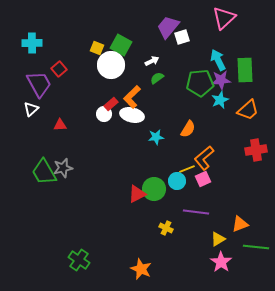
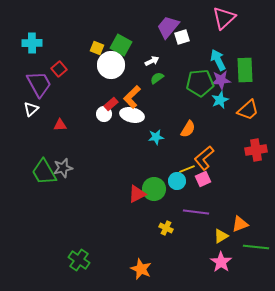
yellow triangle at (218, 239): moved 3 px right, 3 px up
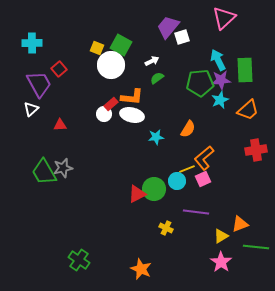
orange L-shape at (132, 97): rotated 130 degrees counterclockwise
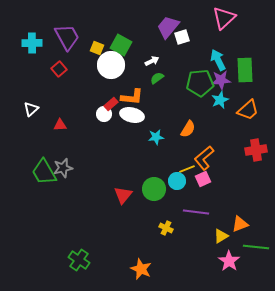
purple trapezoid at (39, 84): moved 28 px right, 47 px up
red triangle at (137, 194): moved 14 px left, 1 px down; rotated 24 degrees counterclockwise
pink star at (221, 262): moved 8 px right, 1 px up
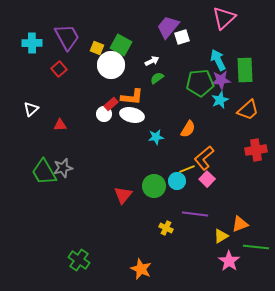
pink square at (203, 179): moved 4 px right; rotated 21 degrees counterclockwise
green circle at (154, 189): moved 3 px up
purple line at (196, 212): moved 1 px left, 2 px down
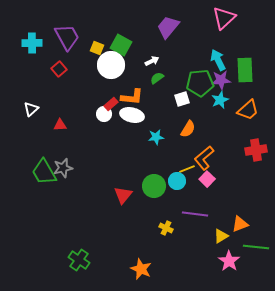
white square at (182, 37): moved 62 px down
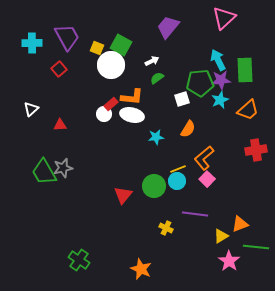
yellow line at (187, 169): moved 9 px left
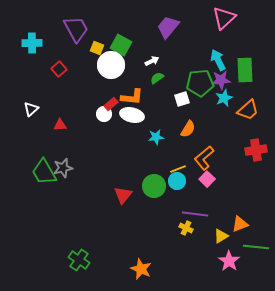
purple trapezoid at (67, 37): moved 9 px right, 8 px up
cyan star at (220, 100): moved 4 px right, 2 px up
yellow cross at (166, 228): moved 20 px right
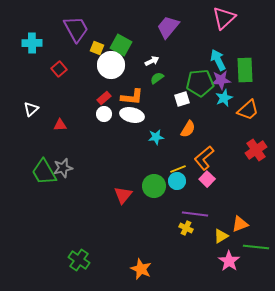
red rectangle at (111, 104): moved 7 px left, 6 px up
red cross at (256, 150): rotated 25 degrees counterclockwise
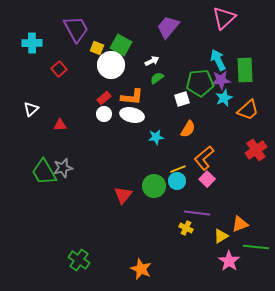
purple line at (195, 214): moved 2 px right, 1 px up
